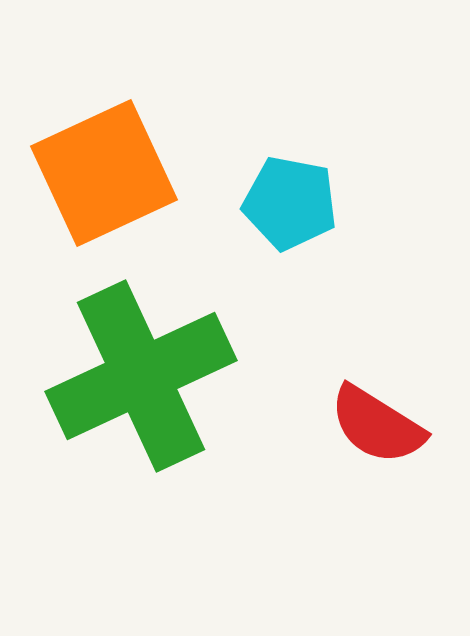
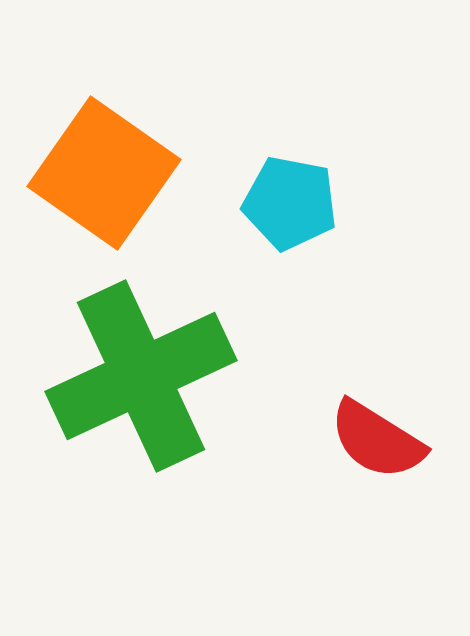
orange square: rotated 30 degrees counterclockwise
red semicircle: moved 15 px down
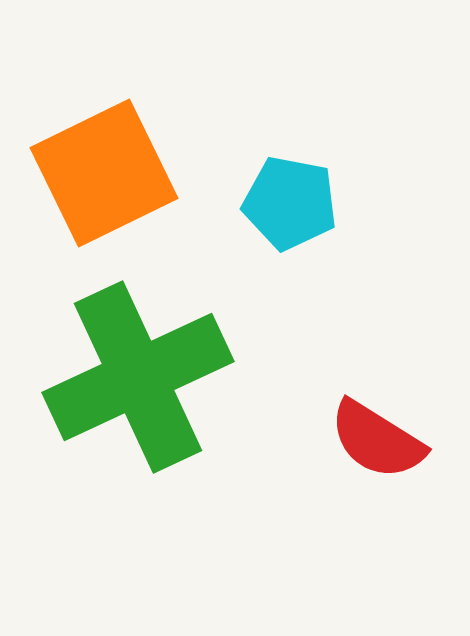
orange square: rotated 29 degrees clockwise
green cross: moved 3 px left, 1 px down
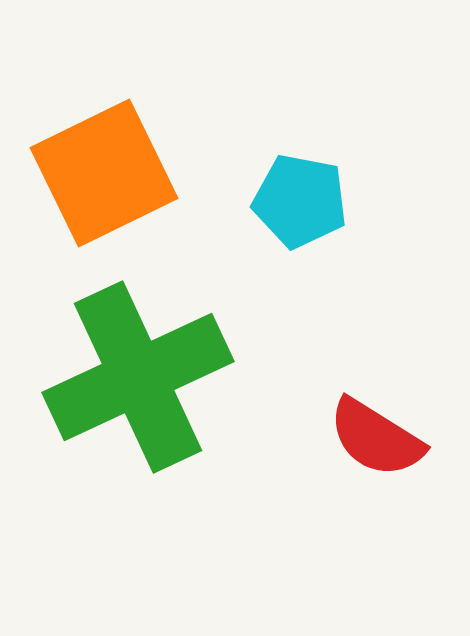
cyan pentagon: moved 10 px right, 2 px up
red semicircle: moved 1 px left, 2 px up
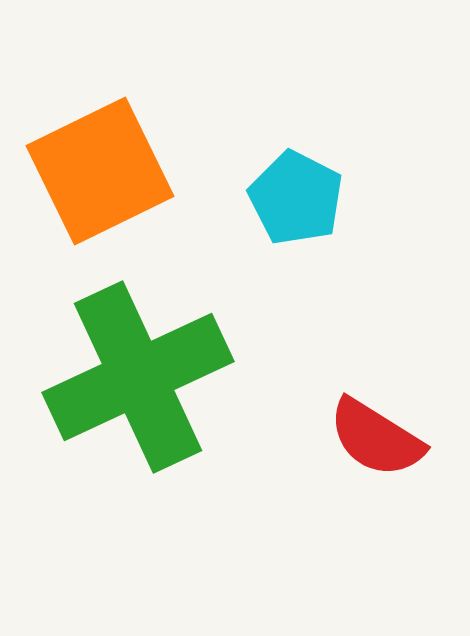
orange square: moved 4 px left, 2 px up
cyan pentagon: moved 4 px left, 3 px up; rotated 16 degrees clockwise
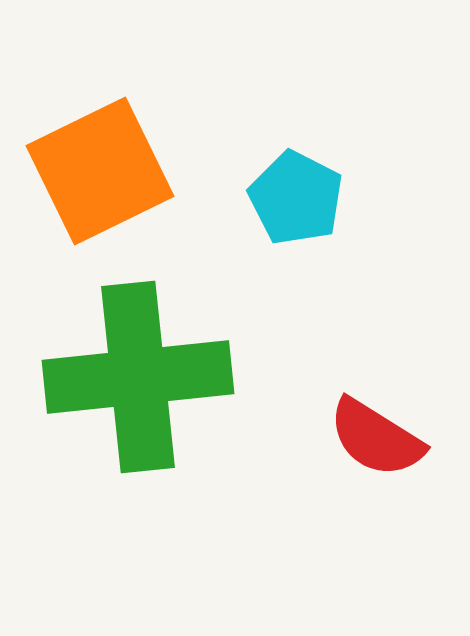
green cross: rotated 19 degrees clockwise
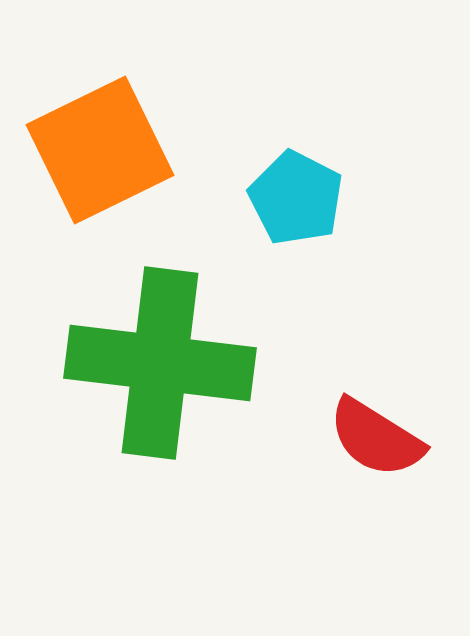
orange square: moved 21 px up
green cross: moved 22 px right, 14 px up; rotated 13 degrees clockwise
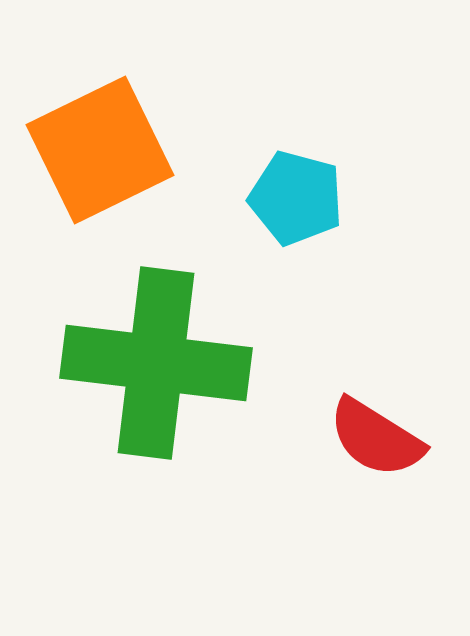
cyan pentagon: rotated 12 degrees counterclockwise
green cross: moved 4 px left
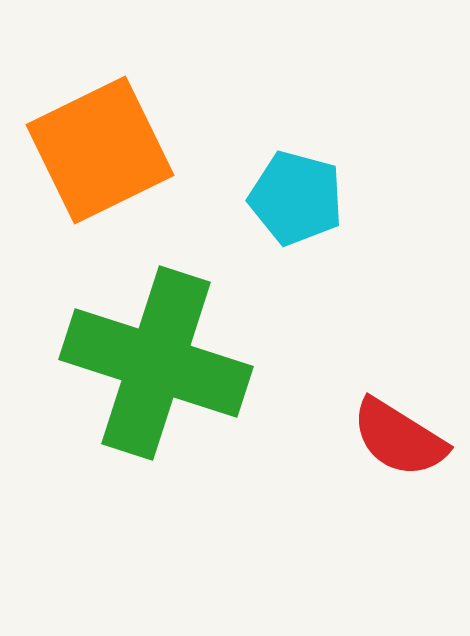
green cross: rotated 11 degrees clockwise
red semicircle: moved 23 px right
